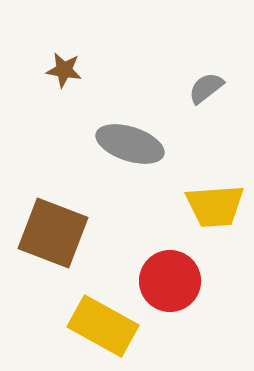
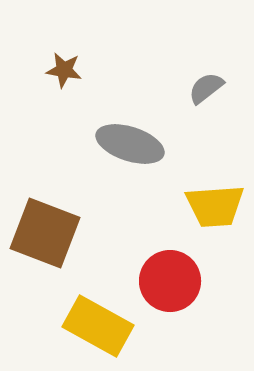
brown square: moved 8 px left
yellow rectangle: moved 5 px left
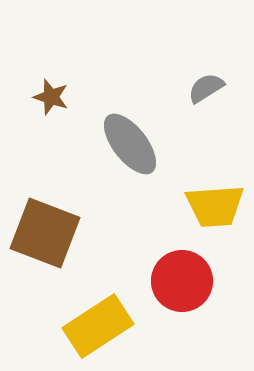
brown star: moved 13 px left, 27 px down; rotated 9 degrees clockwise
gray semicircle: rotated 6 degrees clockwise
gray ellipse: rotated 34 degrees clockwise
red circle: moved 12 px right
yellow rectangle: rotated 62 degrees counterclockwise
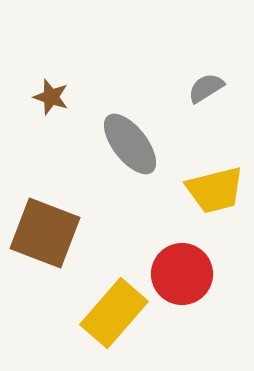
yellow trapezoid: moved 16 px up; rotated 10 degrees counterclockwise
red circle: moved 7 px up
yellow rectangle: moved 16 px right, 13 px up; rotated 16 degrees counterclockwise
